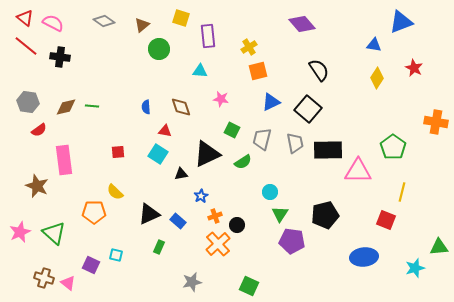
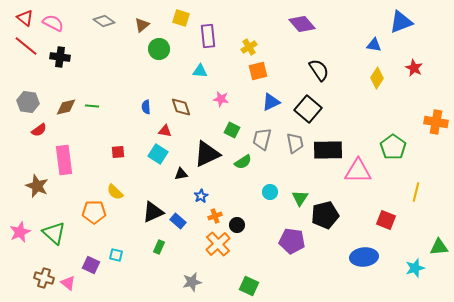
yellow line at (402, 192): moved 14 px right
black triangle at (149, 214): moved 4 px right, 2 px up
green triangle at (280, 214): moved 20 px right, 16 px up
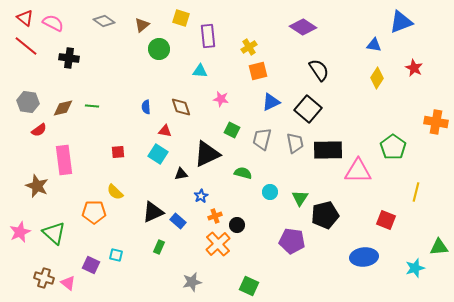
purple diamond at (302, 24): moved 1 px right, 3 px down; rotated 16 degrees counterclockwise
black cross at (60, 57): moved 9 px right, 1 px down
brown diamond at (66, 107): moved 3 px left, 1 px down
green semicircle at (243, 162): moved 11 px down; rotated 132 degrees counterclockwise
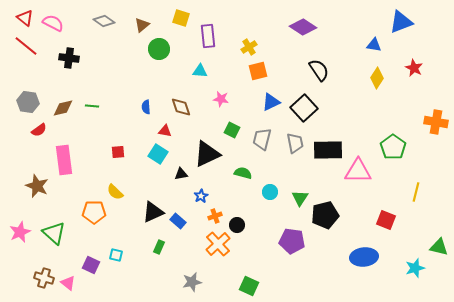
black square at (308, 109): moved 4 px left, 1 px up; rotated 8 degrees clockwise
green triangle at (439, 247): rotated 18 degrees clockwise
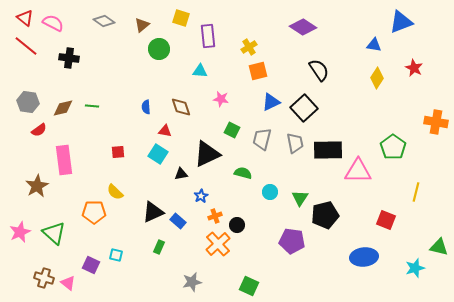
brown star at (37, 186): rotated 20 degrees clockwise
